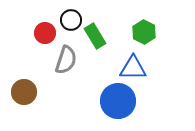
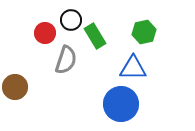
green hexagon: rotated 20 degrees clockwise
brown circle: moved 9 px left, 5 px up
blue circle: moved 3 px right, 3 px down
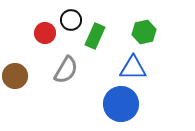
green rectangle: rotated 55 degrees clockwise
gray semicircle: moved 10 px down; rotated 12 degrees clockwise
brown circle: moved 11 px up
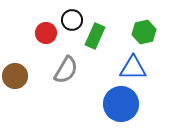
black circle: moved 1 px right
red circle: moved 1 px right
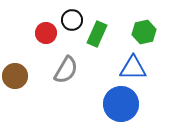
green rectangle: moved 2 px right, 2 px up
